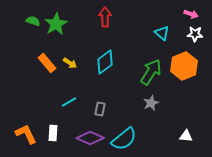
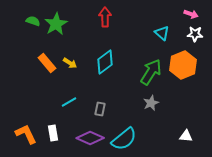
orange hexagon: moved 1 px left, 1 px up
white rectangle: rotated 14 degrees counterclockwise
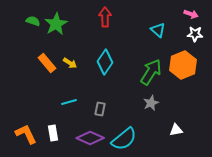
cyan triangle: moved 4 px left, 3 px up
cyan diamond: rotated 20 degrees counterclockwise
cyan line: rotated 14 degrees clockwise
white triangle: moved 10 px left, 6 px up; rotated 16 degrees counterclockwise
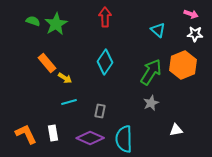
yellow arrow: moved 5 px left, 15 px down
gray rectangle: moved 2 px down
cyan semicircle: rotated 128 degrees clockwise
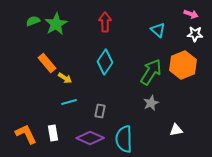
red arrow: moved 5 px down
green semicircle: rotated 40 degrees counterclockwise
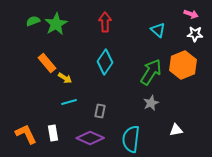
cyan semicircle: moved 7 px right; rotated 8 degrees clockwise
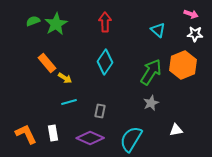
cyan semicircle: rotated 24 degrees clockwise
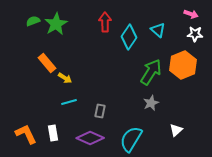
cyan diamond: moved 24 px right, 25 px up
white triangle: rotated 32 degrees counterclockwise
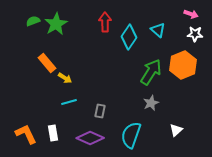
cyan semicircle: moved 4 px up; rotated 12 degrees counterclockwise
